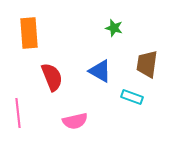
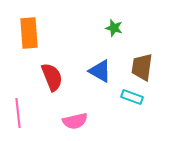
brown trapezoid: moved 5 px left, 3 px down
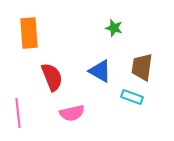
pink semicircle: moved 3 px left, 8 px up
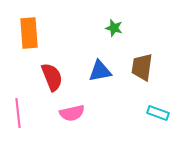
blue triangle: rotated 40 degrees counterclockwise
cyan rectangle: moved 26 px right, 16 px down
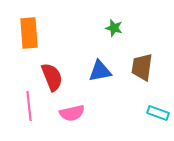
pink line: moved 11 px right, 7 px up
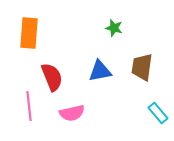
orange rectangle: rotated 8 degrees clockwise
cyan rectangle: rotated 30 degrees clockwise
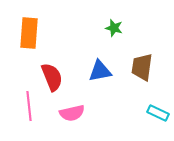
cyan rectangle: rotated 25 degrees counterclockwise
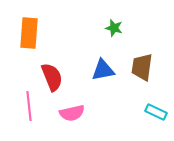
blue triangle: moved 3 px right, 1 px up
cyan rectangle: moved 2 px left, 1 px up
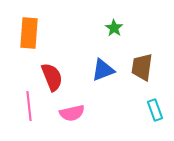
green star: rotated 18 degrees clockwise
blue triangle: rotated 10 degrees counterclockwise
cyan rectangle: moved 1 px left, 2 px up; rotated 45 degrees clockwise
